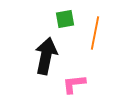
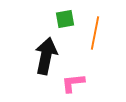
pink L-shape: moved 1 px left, 1 px up
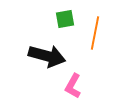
black arrow: moved 1 px right; rotated 93 degrees clockwise
pink L-shape: moved 3 px down; rotated 55 degrees counterclockwise
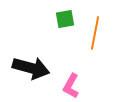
black arrow: moved 16 px left, 12 px down
pink L-shape: moved 2 px left
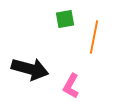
orange line: moved 1 px left, 4 px down
black arrow: moved 1 px left, 1 px down
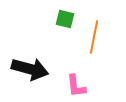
green square: rotated 24 degrees clockwise
pink L-shape: moved 5 px right; rotated 35 degrees counterclockwise
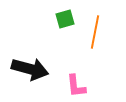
green square: rotated 30 degrees counterclockwise
orange line: moved 1 px right, 5 px up
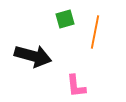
black arrow: moved 3 px right, 13 px up
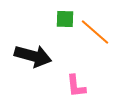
green square: rotated 18 degrees clockwise
orange line: rotated 60 degrees counterclockwise
